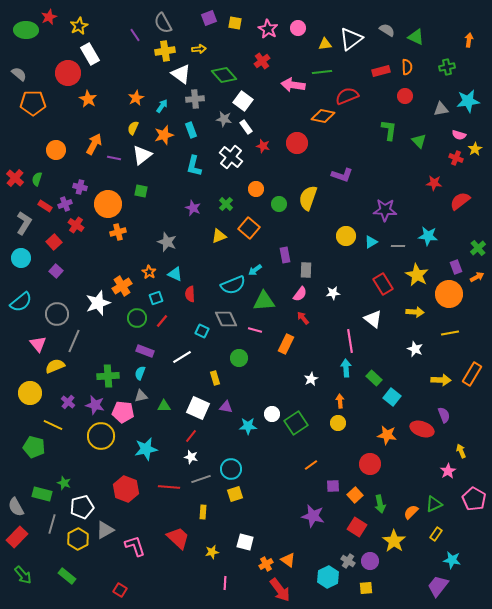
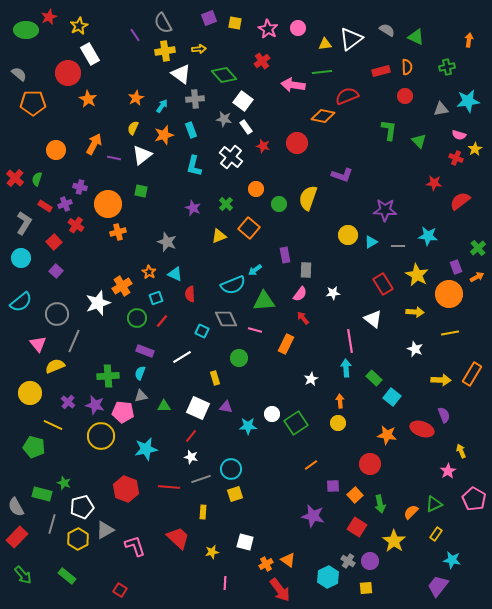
yellow circle at (346, 236): moved 2 px right, 1 px up
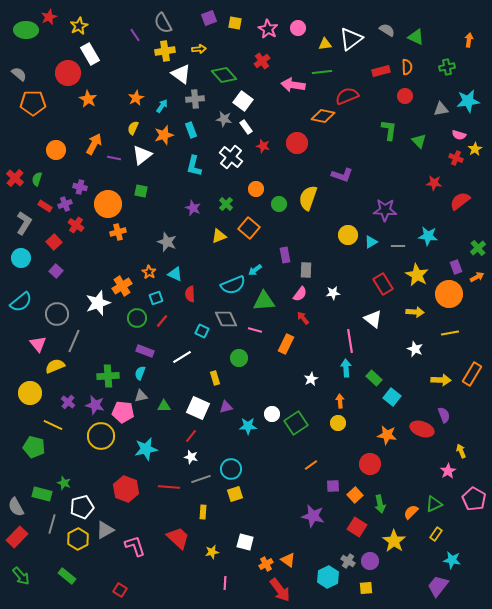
purple triangle at (226, 407): rotated 24 degrees counterclockwise
green arrow at (23, 575): moved 2 px left, 1 px down
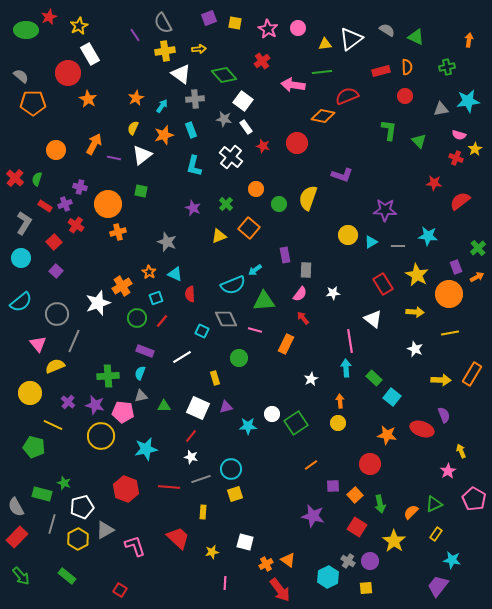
gray semicircle at (19, 74): moved 2 px right, 2 px down
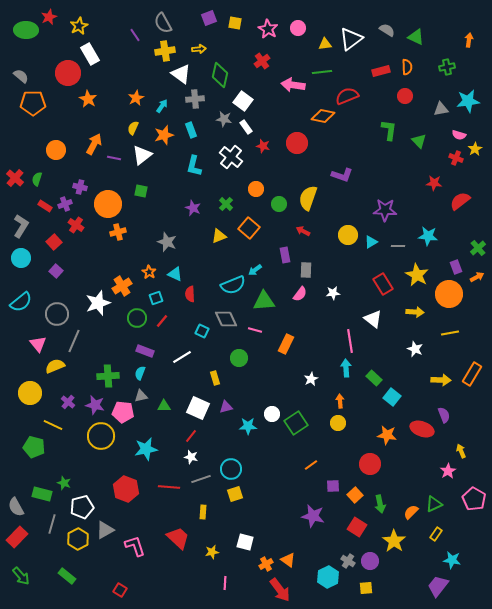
green diamond at (224, 75): moved 4 px left; rotated 55 degrees clockwise
gray L-shape at (24, 223): moved 3 px left, 3 px down
red arrow at (303, 318): moved 87 px up; rotated 24 degrees counterclockwise
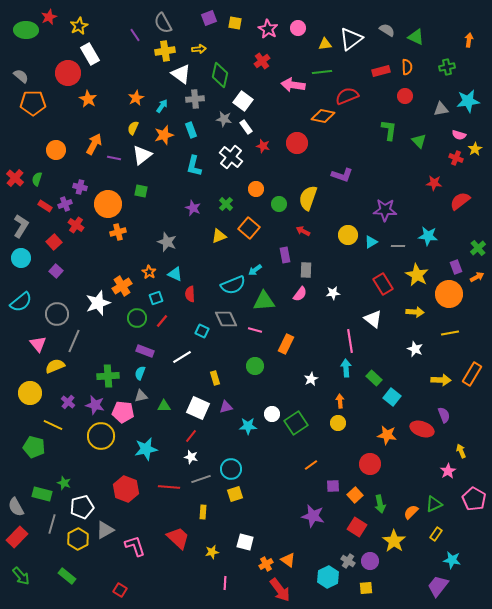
green circle at (239, 358): moved 16 px right, 8 px down
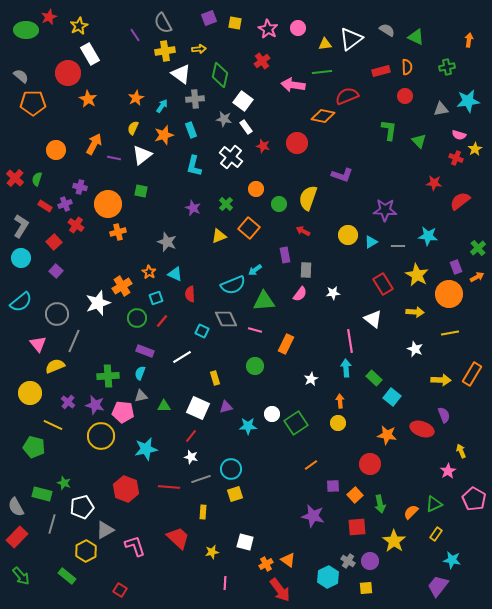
red square at (357, 527): rotated 36 degrees counterclockwise
yellow hexagon at (78, 539): moved 8 px right, 12 px down
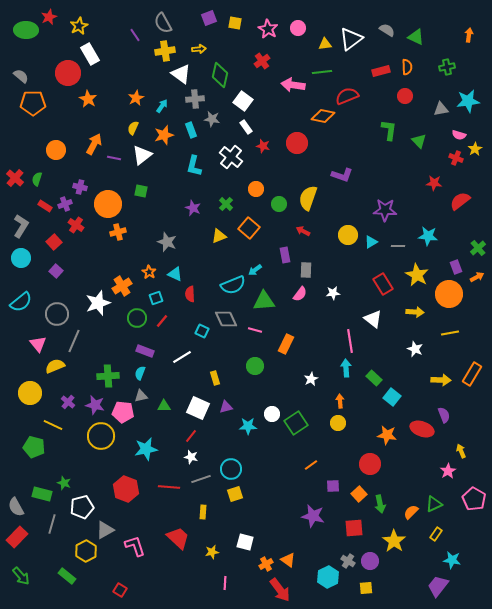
orange arrow at (469, 40): moved 5 px up
gray star at (224, 119): moved 12 px left
orange square at (355, 495): moved 4 px right, 1 px up
red square at (357, 527): moved 3 px left, 1 px down
